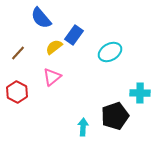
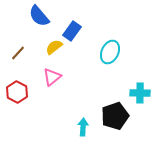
blue semicircle: moved 2 px left, 2 px up
blue rectangle: moved 2 px left, 4 px up
cyan ellipse: rotated 35 degrees counterclockwise
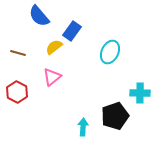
brown line: rotated 63 degrees clockwise
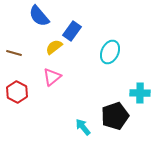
brown line: moved 4 px left
cyan arrow: rotated 42 degrees counterclockwise
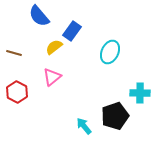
cyan arrow: moved 1 px right, 1 px up
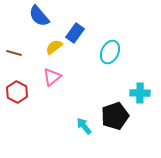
blue rectangle: moved 3 px right, 2 px down
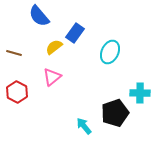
black pentagon: moved 3 px up
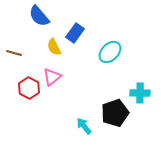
yellow semicircle: rotated 78 degrees counterclockwise
cyan ellipse: rotated 20 degrees clockwise
red hexagon: moved 12 px right, 4 px up
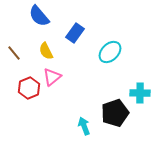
yellow semicircle: moved 8 px left, 4 px down
brown line: rotated 35 degrees clockwise
red hexagon: rotated 10 degrees clockwise
cyan arrow: rotated 18 degrees clockwise
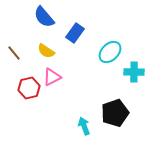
blue semicircle: moved 5 px right, 1 px down
yellow semicircle: rotated 30 degrees counterclockwise
pink triangle: rotated 12 degrees clockwise
red hexagon: rotated 10 degrees clockwise
cyan cross: moved 6 px left, 21 px up
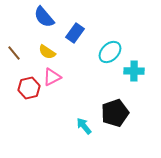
yellow semicircle: moved 1 px right, 1 px down
cyan cross: moved 1 px up
cyan arrow: rotated 18 degrees counterclockwise
